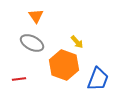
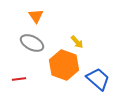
blue trapezoid: rotated 70 degrees counterclockwise
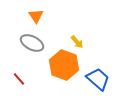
red line: rotated 56 degrees clockwise
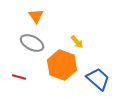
orange hexagon: moved 2 px left
red line: moved 2 px up; rotated 32 degrees counterclockwise
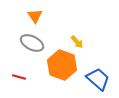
orange triangle: moved 1 px left
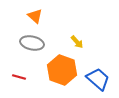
orange triangle: rotated 14 degrees counterclockwise
gray ellipse: rotated 15 degrees counterclockwise
orange hexagon: moved 5 px down
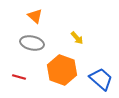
yellow arrow: moved 4 px up
blue trapezoid: moved 3 px right
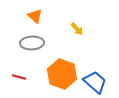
yellow arrow: moved 9 px up
gray ellipse: rotated 15 degrees counterclockwise
orange hexagon: moved 4 px down
blue trapezoid: moved 6 px left, 3 px down
